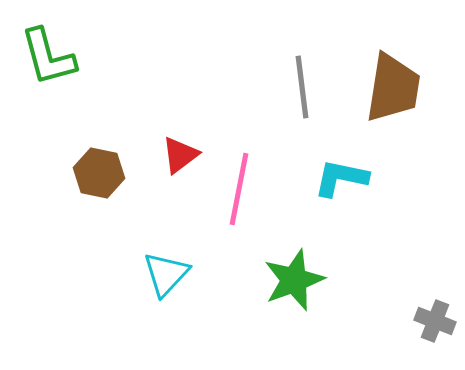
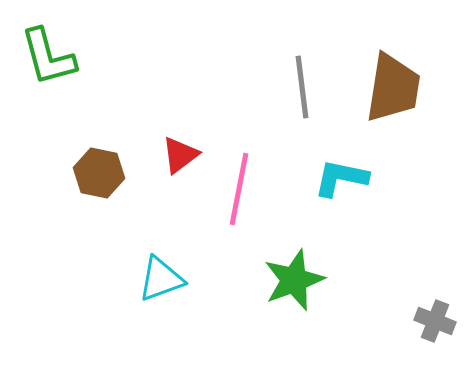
cyan triangle: moved 5 px left, 5 px down; rotated 27 degrees clockwise
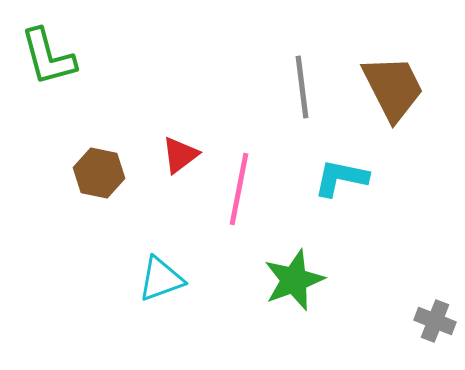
brown trapezoid: rotated 36 degrees counterclockwise
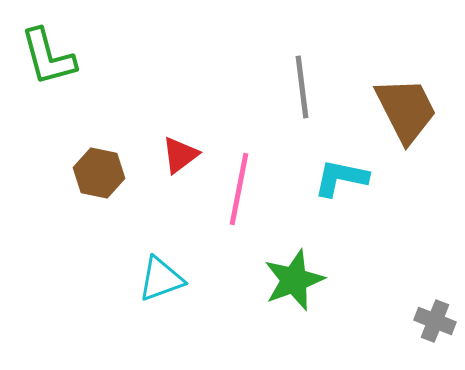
brown trapezoid: moved 13 px right, 22 px down
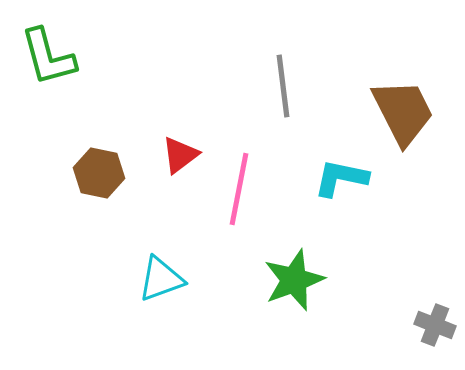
gray line: moved 19 px left, 1 px up
brown trapezoid: moved 3 px left, 2 px down
gray cross: moved 4 px down
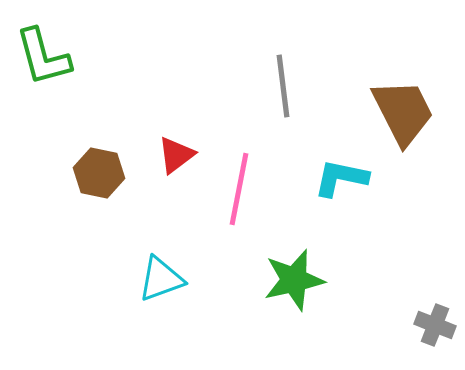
green L-shape: moved 5 px left
red triangle: moved 4 px left
green star: rotated 8 degrees clockwise
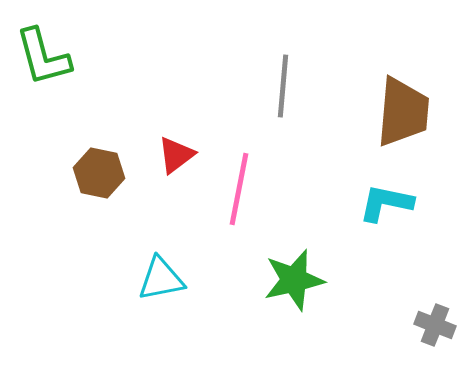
gray line: rotated 12 degrees clockwise
brown trapezoid: rotated 32 degrees clockwise
cyan L-shape: moved 45 px right, 25 px down
cyan triangle: rotated 9 degrees clockwise
